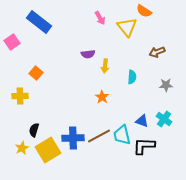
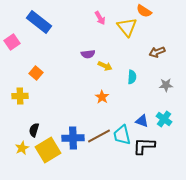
yellow arrow: rotated 72 degrees counterclockwise
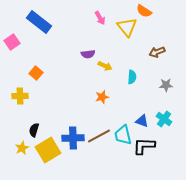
orange star: rotated 24 degrees clockwise
cyan trapezoid: moved 1 px right
